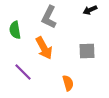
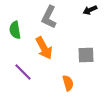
gray square: moved 1 px left, 4 px down
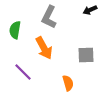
green semicircle: rotated 18 degrees clockwise
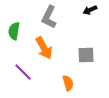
green semicircle: moved 1 px left, 1 px down
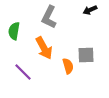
orange semicircle: moved 17 px up
